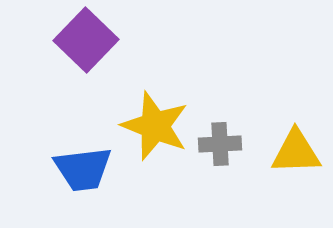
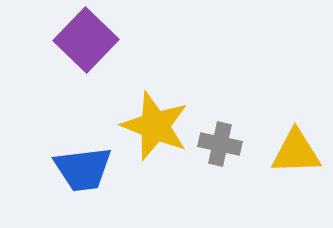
gray cross: rotated 15 degrees clockwise
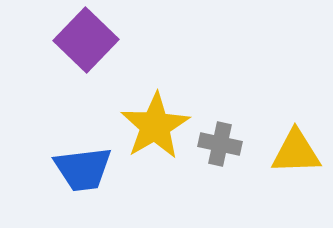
yellow star: rotated 20 degrees clockwise
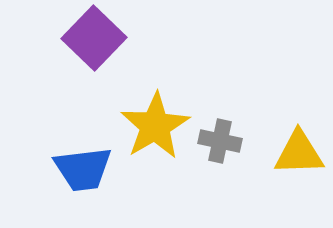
purple square: moved 8 px right, 2 px up
gray cross: moved 3 px up
yellow triangle: moved 3 px right, 1 px down
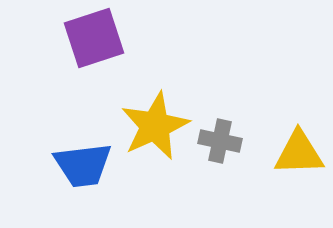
purple square: rotated 28 degrees clockwise
yellow star: rotated 6 degrees clockwise
blue trapezoid: moved 4 px up
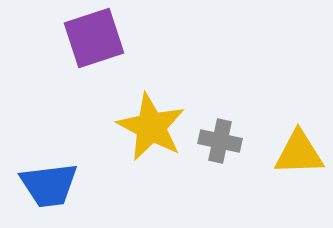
yellow star: moved 4 px left, 1 px down; rotated 20 degrees counterclockwise
blue trapezoid: moved 34 px left, 20 px down
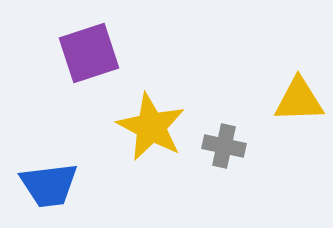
purple square: moved 5 px left, 15 px down
gray cross: moved 4 px right, 5 px down
yellow triangle: moved 53 px up
